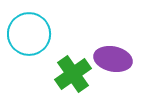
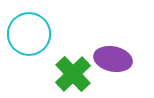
green cross: rotated 9 degrees counterclockwise
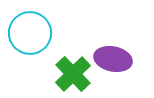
cyan circle: moved 1 px right, 1 px up
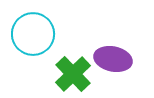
cyan circle: moved 3 px right, 1 px down
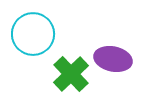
green cross: moved 2 px left
